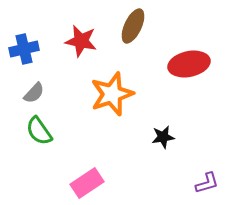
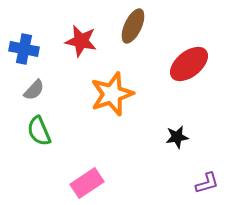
blue cross: rotated 24 degrees clockwise
red ellipse: rotated 27 degrees counterclockwise
gray semicircle: moved 3 px up
green semicircle: rotated 12 degrees clockwise
black star: moved 14 px right
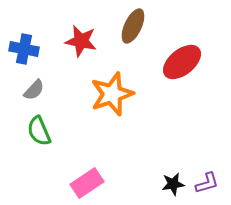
red ellipse: moved 7 px left, 2 px up
black star: moved 4 px left, 47 px down
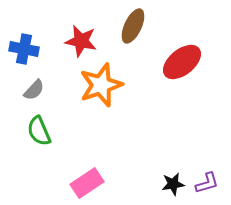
orange star: moved 11 px left, 9 px up
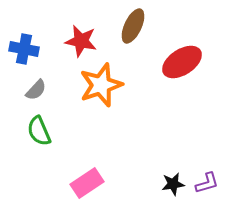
red ellipse: rotated 6 degrees clockwise
gray semicircle: moved 2 px right
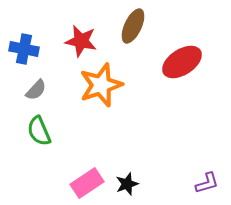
black star: moved 46 px left; rotated 10 degrees counterclockwise
